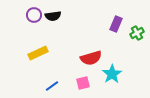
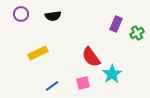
purple circle: moved 13 px left, 1 px up
red semicircle: moved 1 px up; rotated 70 degrees clockwise
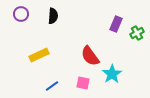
black semicircle: rotated 77 degrees counterclockwise
yellow rectangle: moved 1 px right, 2 px down
red semicircle: moved 1 px left, 1 px up
pink square: rotated 24 degrees clockwise
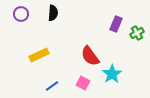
black semicircle: moved 3 px up
pink square: rotated 16 degrees clockwise
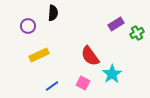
purple circle: moved 7 px right, 12 px down
purple rectangle: rotated 35 degrees clockwise
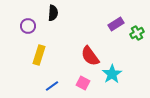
yellow rectangle: rotated 48 degrees counterclockwise
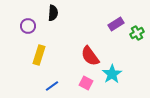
pink square: moved 3 px right
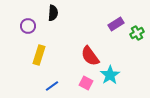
cyan star: moved 2 px left, 1 px down
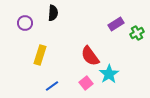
purple circle: moved 3 px left, 3 px up
yellow rectangle: moved 1 px right
cyan star: moved 1 px left, 1 px up
pink square: rotated 24 degrees clockwise
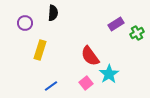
yellow rectangle: moved 5 px up
blue line: moved 1 px left
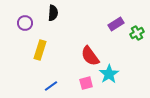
pink square: rotated 24 degrees clockwise
